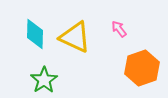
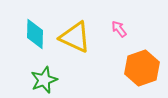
green star: rotated 12 degrees clockwise
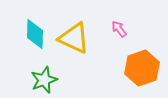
yellow triangle: moved 1 px left, 1 px down
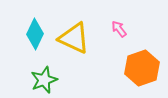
cyan diamond: rotated 24 degrees clockwise
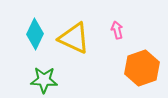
pink arrow: moved 2 px left, 1 px down; rotated 24 degrees clockwise
green star: rotated 24 degrees clockwise
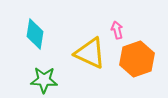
cyan diamond: rotated 16 degrees counterclockwise
yellow triangle: moved 16 px right, 15 px down
orange hexagon: moved 5 px left, 9 px up
